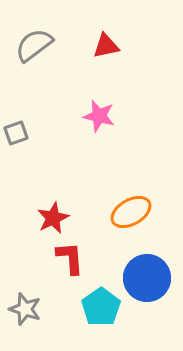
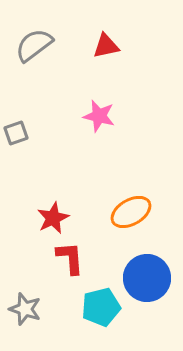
cyan pentagon: rotated 21 degrees clockwise
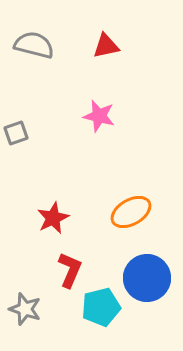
gray semicircle: rotated 51 degrees clockwise
red L-shape: moved 12 px down; rotated 27 degrees clockwise
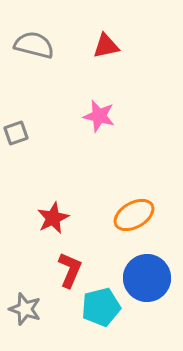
orange ellipse: moved 3 px right, 3 px down
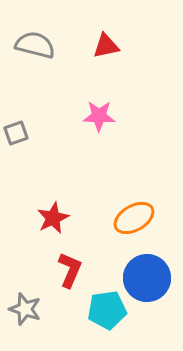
gray semicircle: moved 1 px right
pink star: rotated 12 degrees counterclockwise
orange ellipse: moved 3 px down
cyan pentagon: moved 6 px right, 3 px down; rotated 6 degrees clockwise
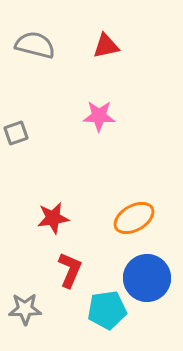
red star: rotated 16 degrees clockwise
gray star: rotated 20 degrees counterclockwise
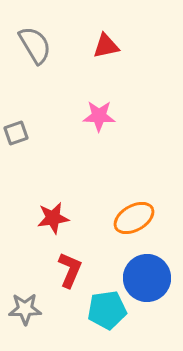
gray semicircle: rotated 45 degrees clockwise
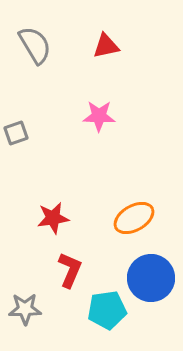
blue circle: moved 4 px right
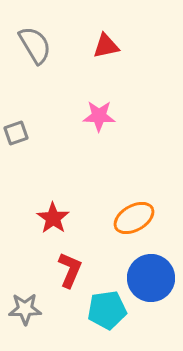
red star: rotated 28 degrees counterclockwise
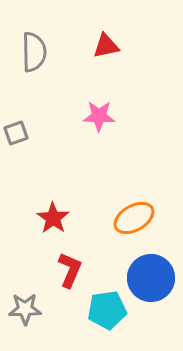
gray semicircle: moved 1 px left, 7 px down; rotated 30 degrees clockwise
